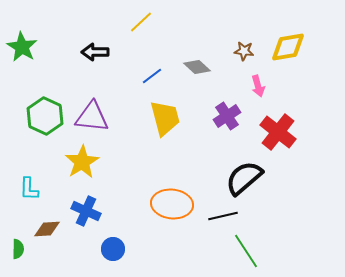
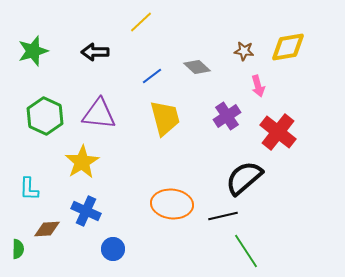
green star: moved 11 px right, 4 px down; rotated 24 degrees clockwise
purple triangle: moved 7 px right, 3 px up
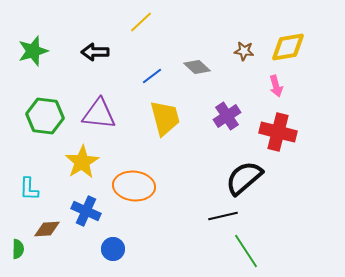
pink arrow: moved 18 px right
green hexagon: rotated 18 degrees counterclockwise
red cross: rotated 24 degrees counterclockwise
orange ellipse: moved 38 px left, 18 px up
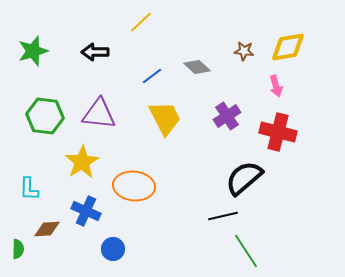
yellow trapezoid: rotated 12 degrees counterclockwise
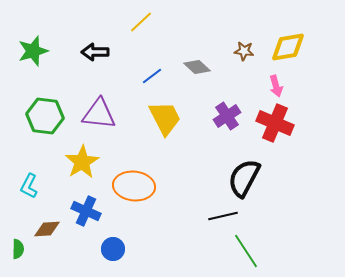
red cross: moved 3 px left, 9 px up; rotated 9 degrees clockwise
black semicircle: rotated 21 degrees counterclockwise
cyan L-shape: moved 3 px up; rotated 25 degrees clockwise
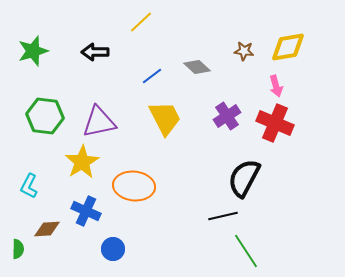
purple triangle: moved 8 px down; rotated 18 degrees counterclockwise
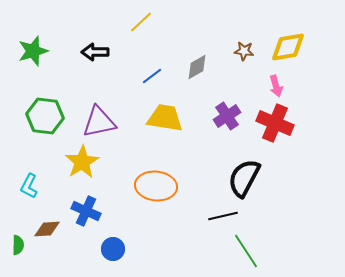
gray diamond: rotated 72 degrees counterclockwise
yellow trapezoid: rotated 54 degrees counterclockwise
orange ellipse: moved 22 px right
green semicircle: moved 4 px up
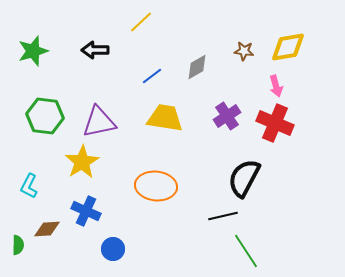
black arrow: moved 2 px up
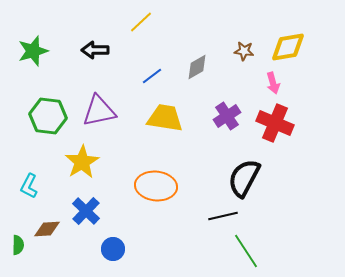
pink arrow: moved 3 px left, 3 px up
green hexagon: moved 3 px right
purple triangle: moved 11 px up
blue cross: rotated 20 degrees clockwise
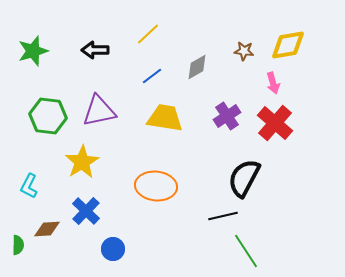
yellow line: moved 7 px right, 12 px down
yellow diamond: moved 2 px up
red cross: rotated 18 degrees clockwise
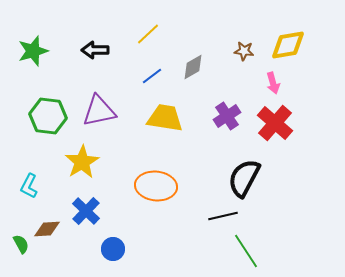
gray diamond: moved 4 px left
green semicircle: moved 3 px right, 1 px up; rotated 30 degrees counterclockwise
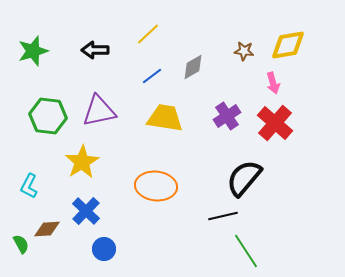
black semicircle: rotated 12 degrees clockwise
blue circle: moved 9 px left
